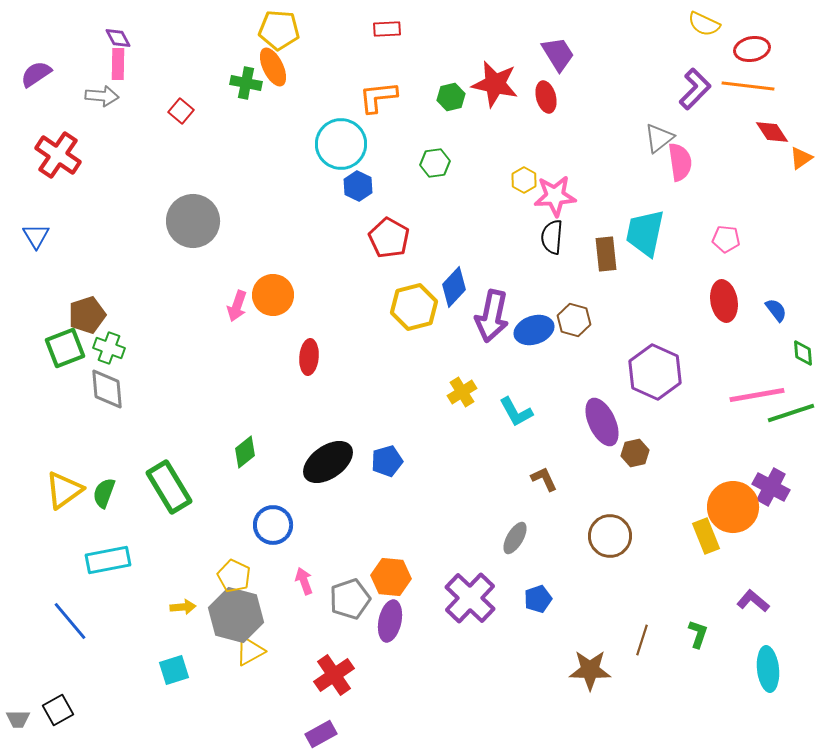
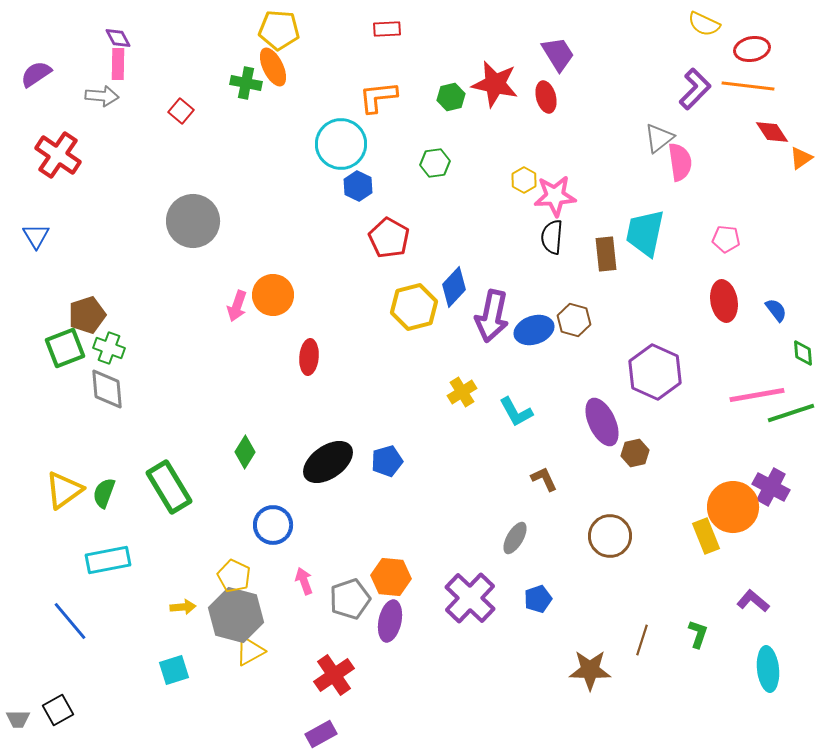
green diamond at (245, 452): rotated 20 degrees counterclockwise
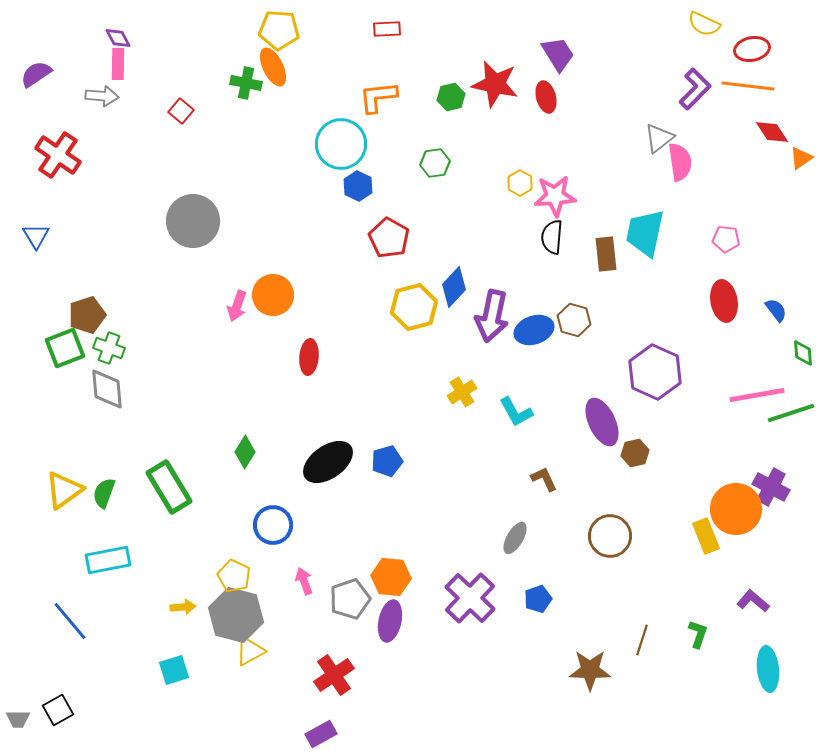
yellow hexagon at (524, 180): moved 4 px left, 3 px down
orange circle at (733, 507): moved 3 px right, 2 px down
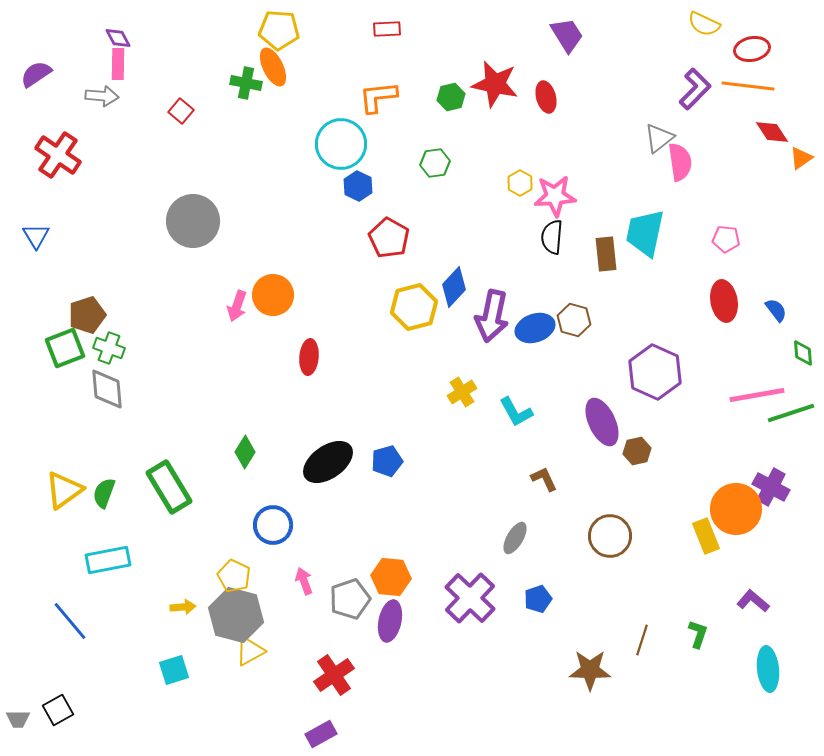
purple trapezoid at (558, 54): moved 9 px right, 19 px up
blue ellipse at (534, 330): moved 1 px right, 2 px up
brown hexagon at (635, 453): moved 2 px right, 2 px up
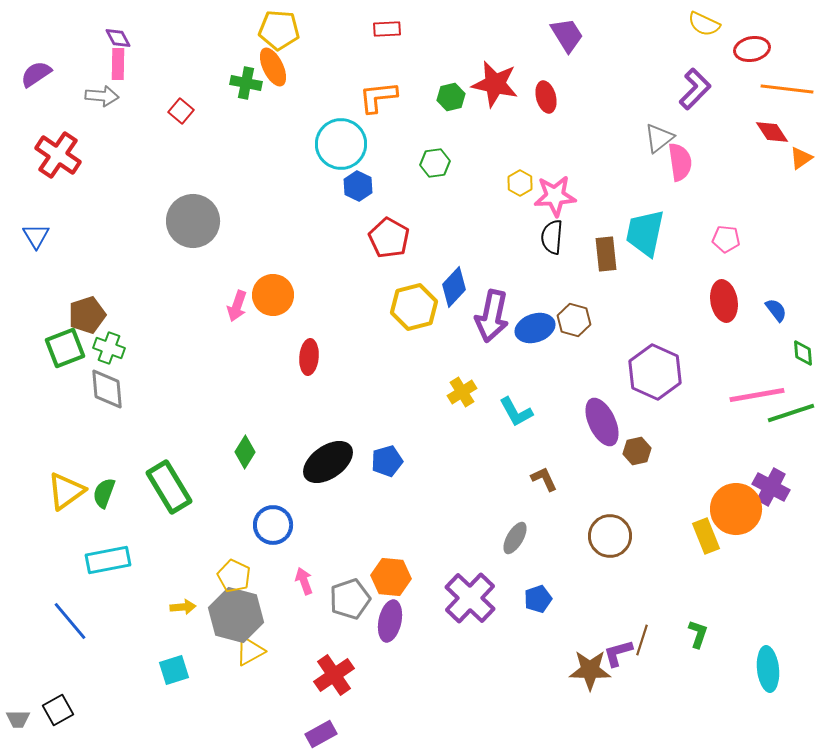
orange line at (748, 86): moved 39 px right, 3 px down
yellow triangle at (64, 490): moved 2 px right, 1 px down
purple L-shape at (753, 601): moved 135 px left, 52 px down; rotated 56 degrees counterclockwise
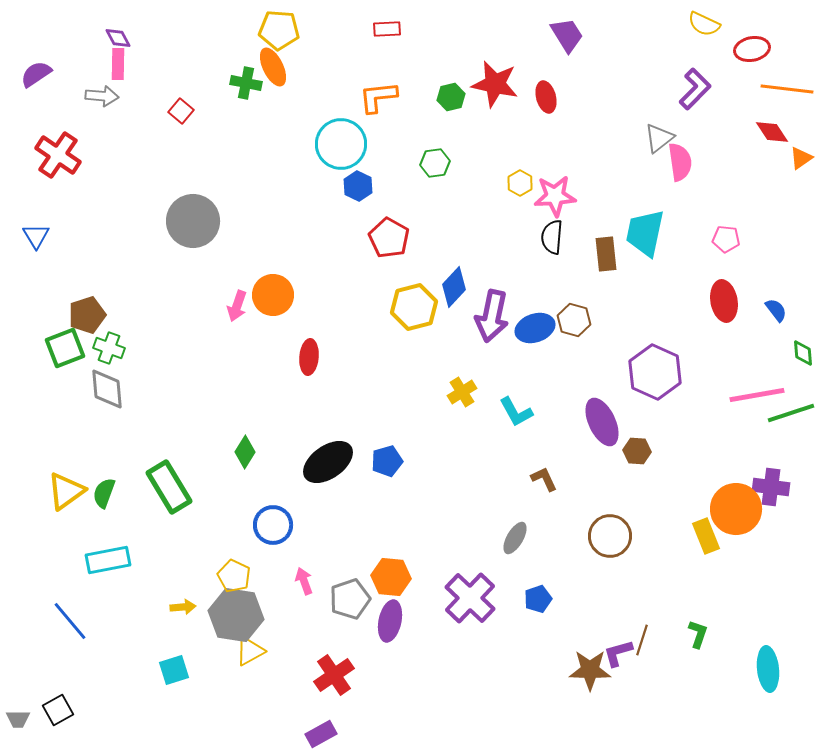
brown hexagon at (637, 451): rotated 16 degrees clockwise
purple cross at (771, 487): rotated 21 degrees counterclockwise
gray hexagon at (236, 615): rotated 6 degrees counterclockwise
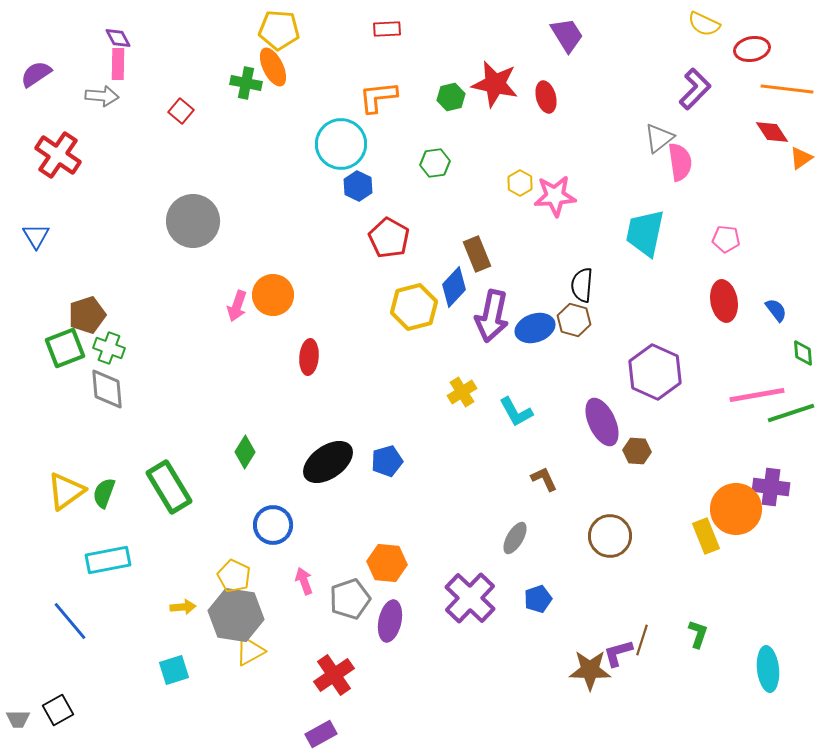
black semicircle at (552, 237): moved 30 px right, 48 px down
brown rectangle at (606, 254): moved 129 px left; rotated 16 degrees counterclockwise
orange hexagon at (391, 577): moved 4 px left, 14 px up
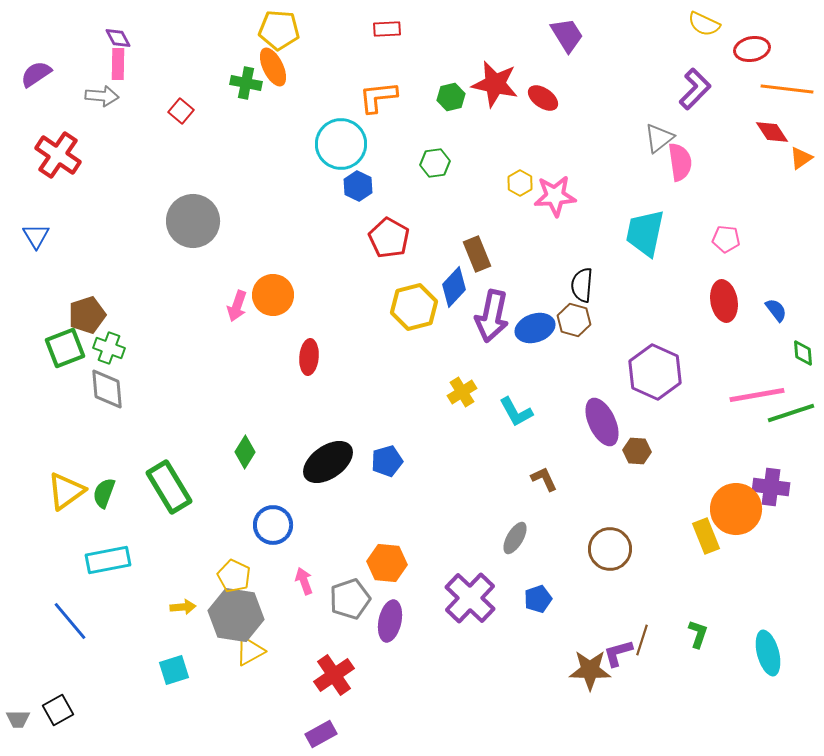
red ellipse at (546, 97): moved 3 px left, 1 px down; rotated 40 degrees counterclockwise
brown circle at (610, 536): moved 13 px down
cyan ellipse at (768, 669): moved 16 px up; rotated 9 degrees counterclockwise
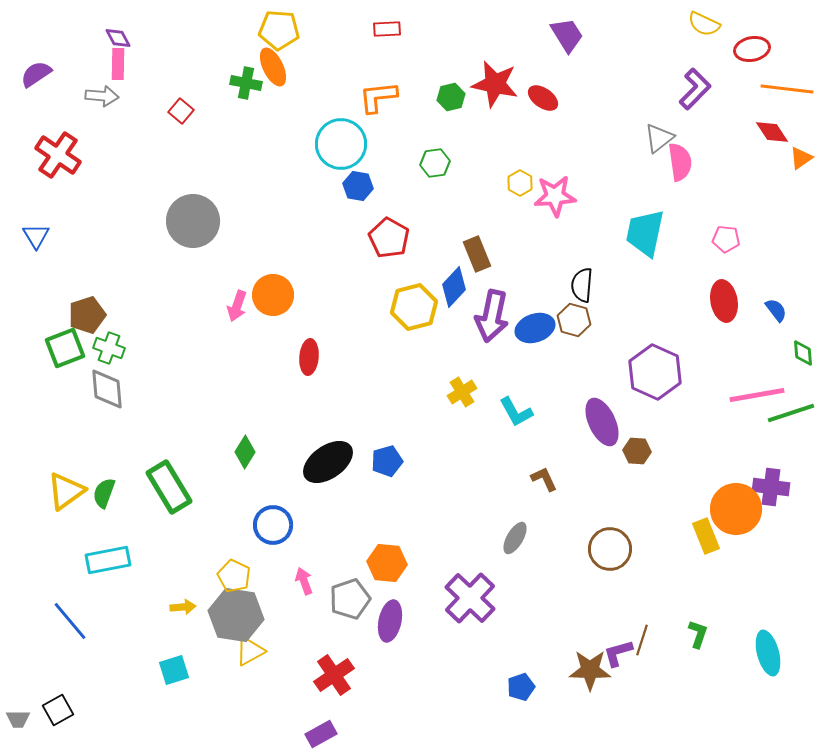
blue hexagon at (358, 186): rotated 16 degrees counterclockwise
blue pentagon at (538, 599): moved 17 px left, 88 px down
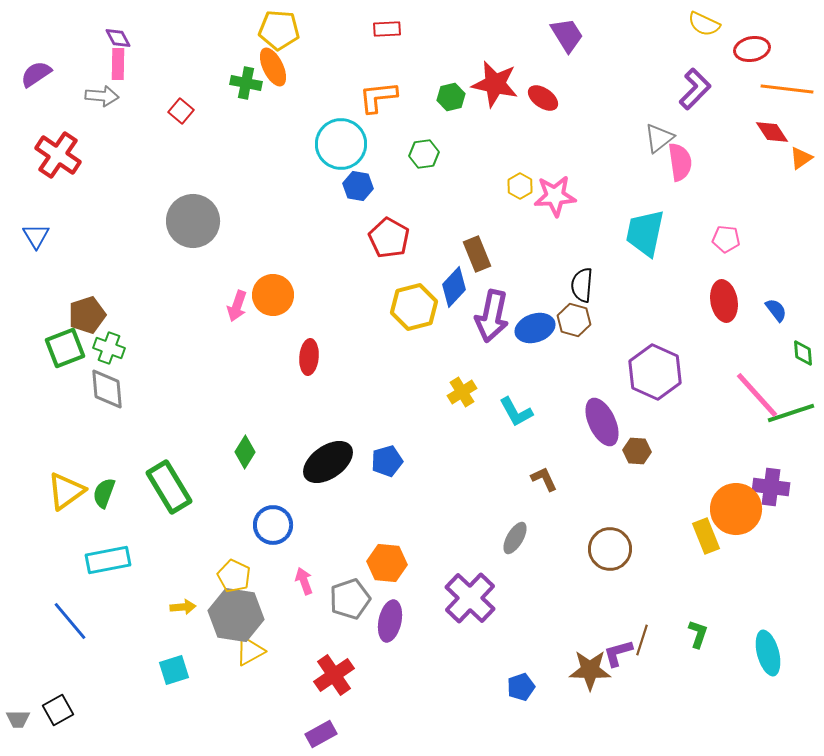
green hexagon at (435, 163): moved 11 px left, 9 px up
yellow hexagon at (520, 183): moved 3 px down
pink line at (757, 395): rotated 58 degrees clockwise
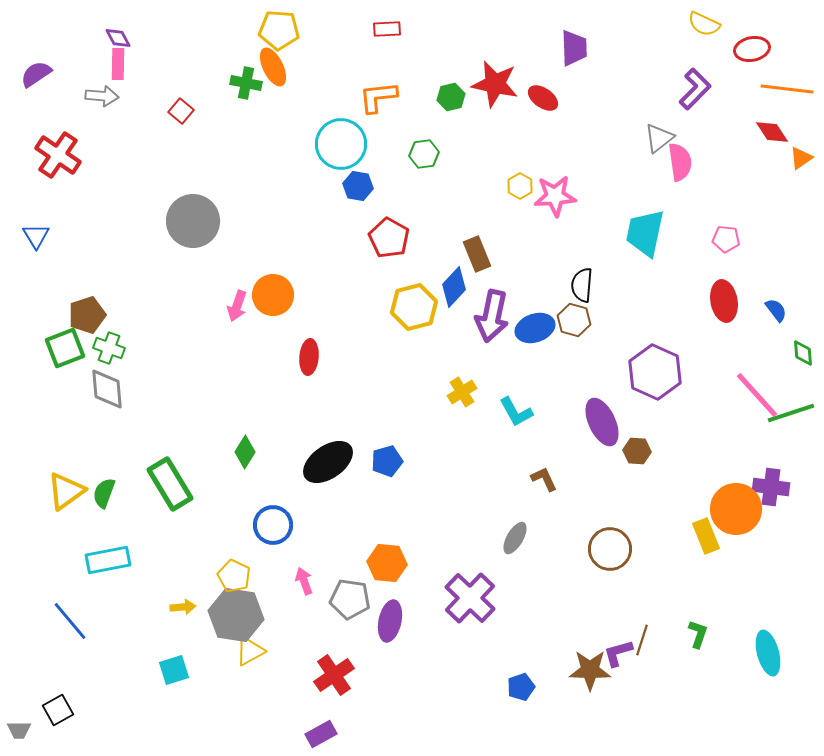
purple trapezoid at (567, 35): moved 7 px right, 13 px down; rotated 30 degrees clockwise
green rectangle at (169, 487): moved 1 px right, 3 px up
gray pentagon at (350, 599): rotated 27 degrees clockwise
gray trapezoid at (18, 719): moved 1 px right, 11 px down
